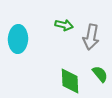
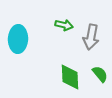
green diamond: moved 4 px up
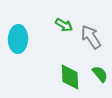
green arrow: rotated 18 degrees clockwise
gray arrow: rotated 135 degrees clockwise
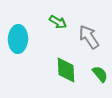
green arrow: moved 6 px left, 3 px up
gray arrow: moved 2 px left
green diamond: moved 4 px left, 7 px up
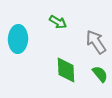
gray arrow: moved 7 px right, 5 px down
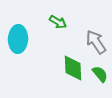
green diamond: moved 7 px right, 2 px up
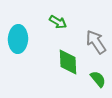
green diamond: moved 5 px left, 6 px up
green semicircle: moved 2 px left, 5 px down
